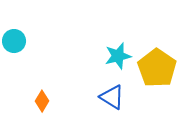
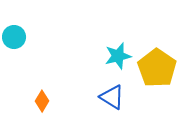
cyan circle: moved 4 px up
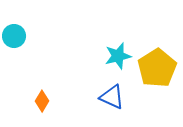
cyan circle: moved 1 px up
yellow pentagon: rotated 6 degrees clockwise
blue triangle: rotated 8 degrees counterclockwise
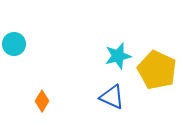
cyan circle: moved 8 px down
yellow pentagon: moved 2 px down; rotated 15 degrees counterclockwise
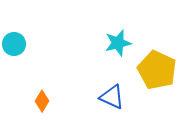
cyan star: moved 13 px up
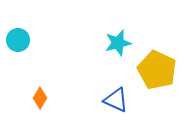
cyan circle: moved 4 px right, 4 px up
blue triangle: moved 4 px right, 3 px down
orange diamond: moved 2 px left, 3 px up
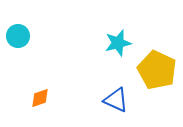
cyan circle: moved 4 px up
orange diamond: rotated 40 degrees clockwise
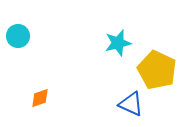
blue triangle: moved 15 px right, 4 px down
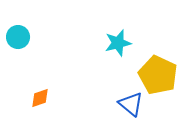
cyan circle: moved 1 px down
yellow pentagon: moved 1 px right, 5 px down
blue triangle: rotated 16 degrees clockwise
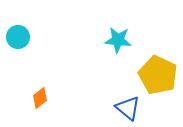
cyan star: moved 3 px up; rotated 20 degrees clockwise
orange diamond: rotated 20 degrees counterclockwise
blue triangle: moved 3 px left, 4 px down
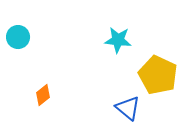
orange diamond: moved 3 px right, 3 px up
